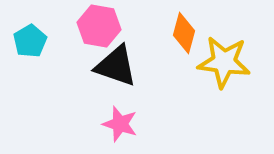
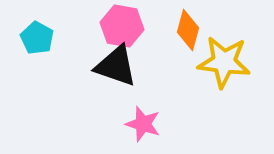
pink hexagon: moved 23 px right
orange diamond: moved 4 px right, 3 px up
cyan pentagon: moved 7 px right, 3 px up; rotated 12 degrees counterclockwise
pink star: moved 23 px right
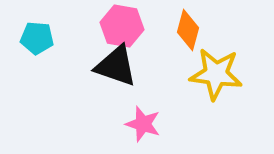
cyan pentagon: rotated 24 degrees counterclockwise
yellow star: moved 8 px left, 12 px down
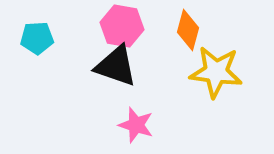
cyan pentagon: rotated 8 degrees counterclockwise
yellow star: moved 2 px up
pink star: moved 7 px left, 1 px down
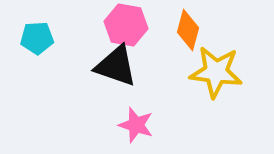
pink hexagon: moved 4 px right, 1 px up
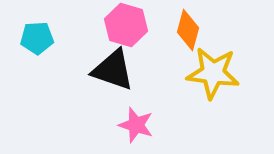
pink hexagon: rotated 6 degrees clockwise
black triangle: moved 3 px left, 4 px down
yellow star: moved 3 px left, 1 px down
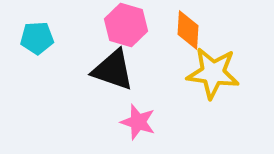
orange diamond: rotated 12 degrees counterclockwise
pink star: moved 2 px right, 3 px up
